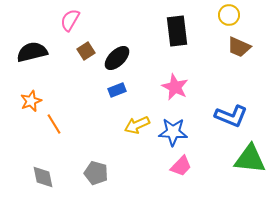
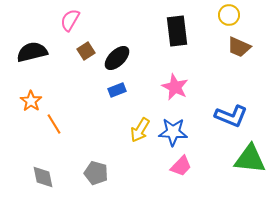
orange star: rotated 15 degrees counterclockwise
yellow arrow: moved 3 px right, 5 px down; rotated 35 degrees counterclockwise
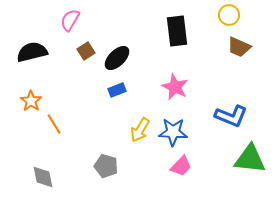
gray pentagon: moved 10 px right, 7 px up
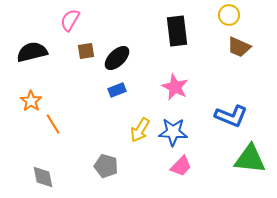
brown square: rotated 24 degrees clockwise
orange line: moved 1 px left
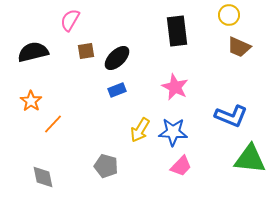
black semicircle: moved 1 px right
orange line: rotated 75 degrees clockwise
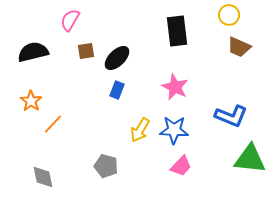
blue rectangle: rotated 48 degrees counterclockwise
blue star: moved 1 px right, 2 px up
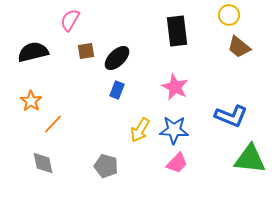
brown trapezoid: rotated 15 degrees clockwise
pink trapezoid: moved 4 px left, 3 px up
gray diamond: moved 14 px up
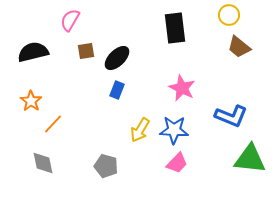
black rectangle: moved 2 px left, 3 px up
pink star: moved 7 px right, 1 px down
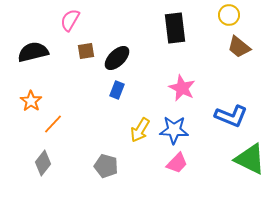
green triangle: rotated 20 degrees clockwise
gray diamond: rotated 50 degrees clockwise
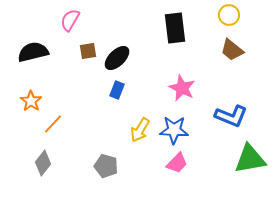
brown trapezoid: moved 7 px left, 3 px down
brown square: moved 2 px right
green triangle: rotated 36 degrees counterclockwise
